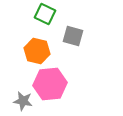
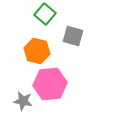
green square: rotated 15 degrees clockwise
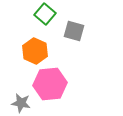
gray square: moved 1 px right, 5 px up
orange hexagon: moved 2 px left; rotated 10 degrees clockwise
gray star: moved 2 px left, 2 px down
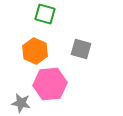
green square: rotated 25 degrees counterclockwise
gray square: moved 7 px right, 18 px down
